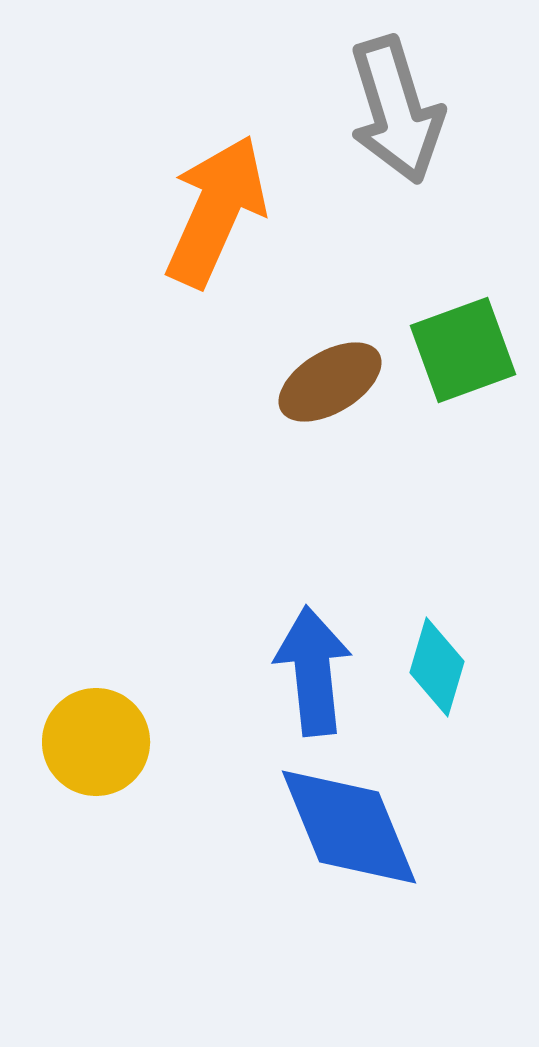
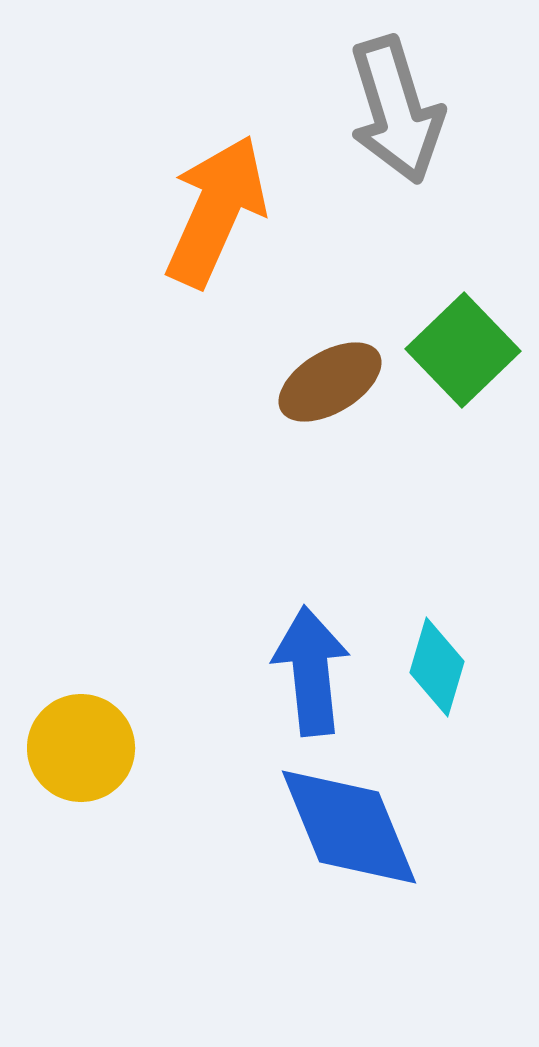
green square: rotated 24 degrees counterclockwise
blue arrow: moved 2 px left
yellow circle: moved 15 px left, 6 px down
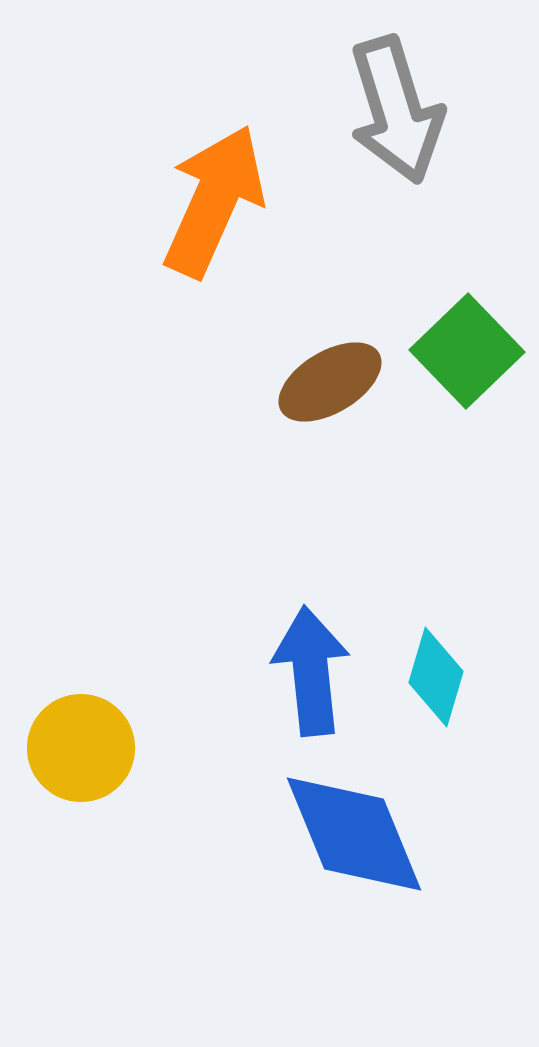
orange arrow: moved 2 px left, 10 px up
green square: moved 4 px right, 1 px down
cyan diamond: moved 1 px left, 10 px down
blue diamond: moved 5 px right, 7 px down
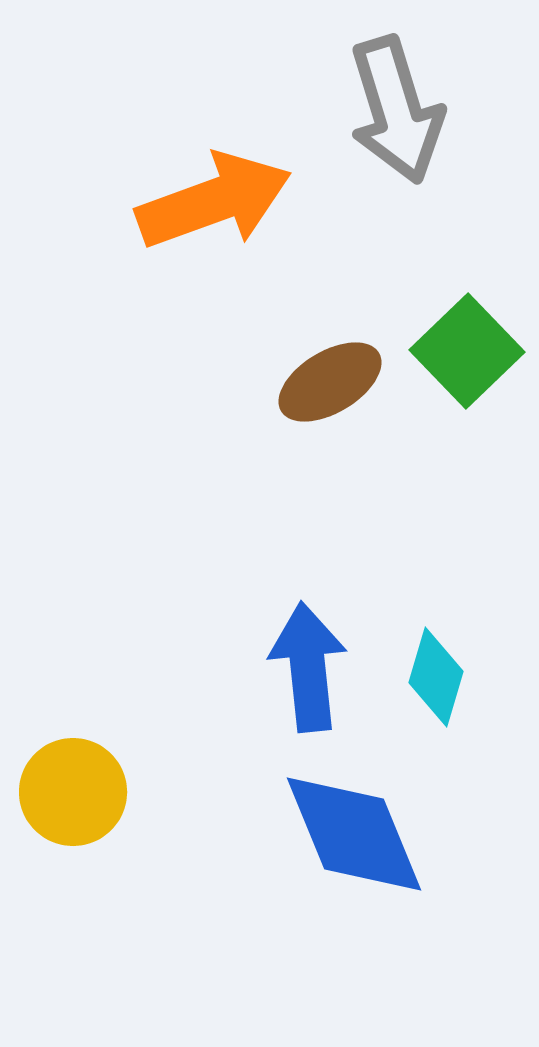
orange arrow: rotated 46 degrees clockwise
blue arrow: moved 3 px left, 4 px up
yellow circle: moved 8 px left, 44 px down
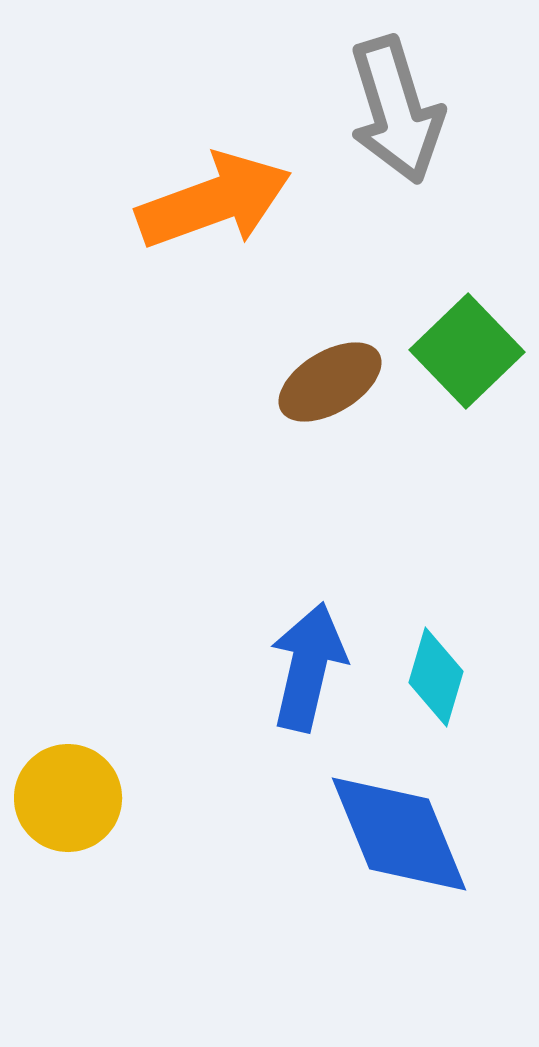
blue arrow: rotated 19 degrees clockwise
yellow circle: moved 5 px left, 6 px down
blue diamond: moved 45 px right
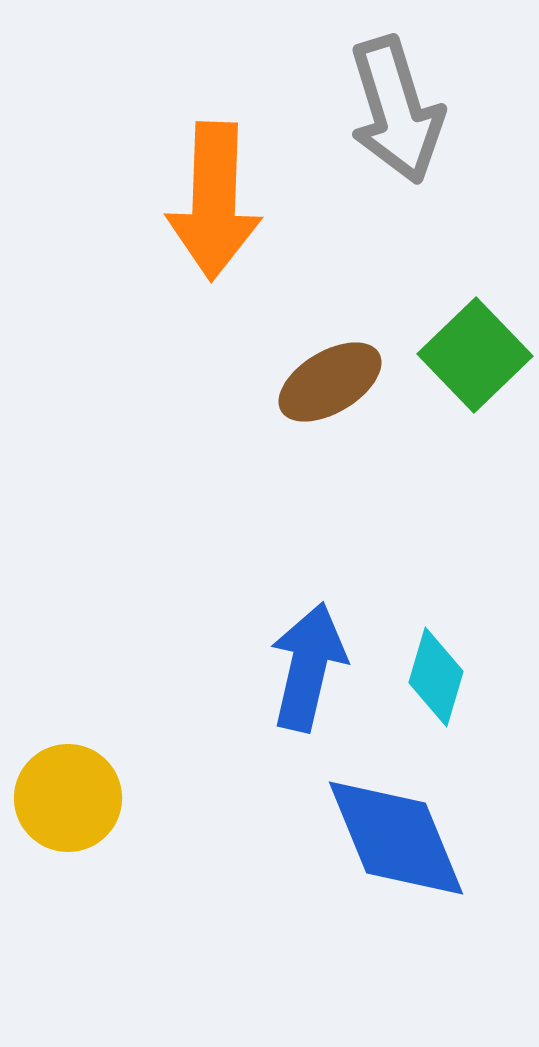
orange arrow: rotated 112 degrees clockwise
green square: moved 8 px right, 4 px down
blue diamond: moved 3 px left, 4 px down
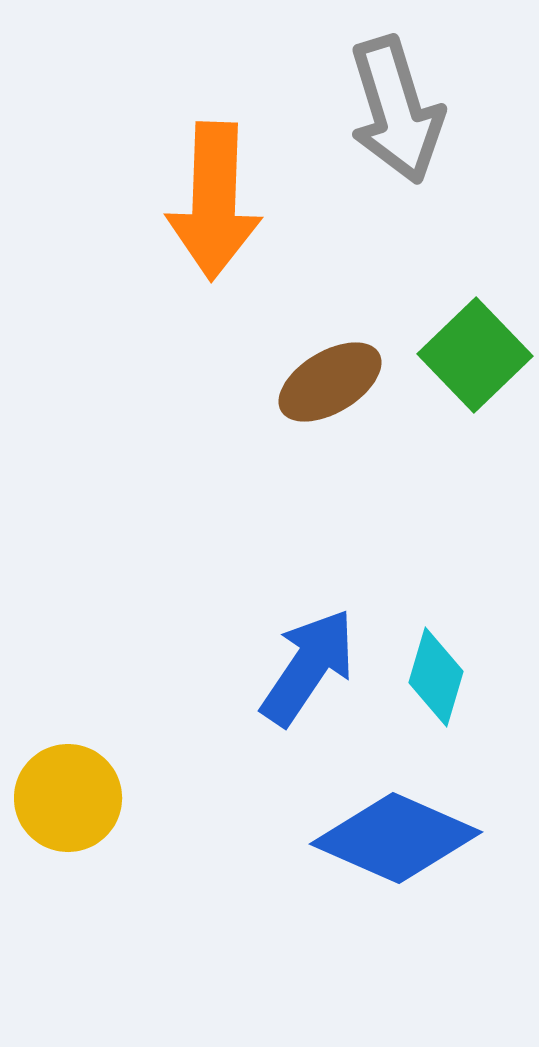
blue arrow: rotated 21 degrees clockwise
blue diamond: rotated 44 degrees counterclockwise
